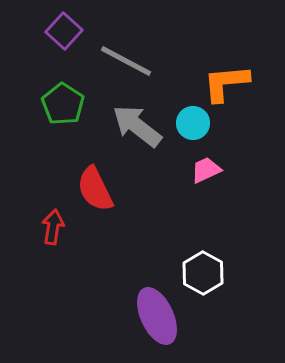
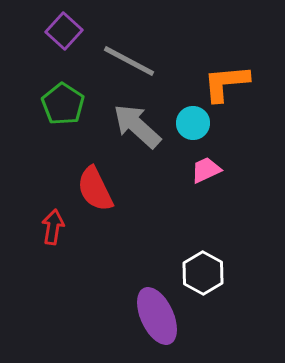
gray line: moved 3 px right
gray arrow: rotated 4 degrees clockwise
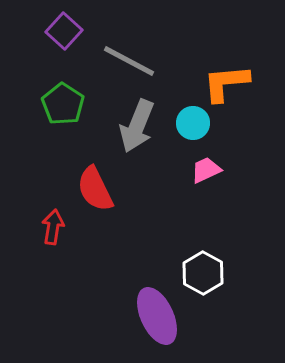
gray arrow: rotated 110 degrees counterclockwise
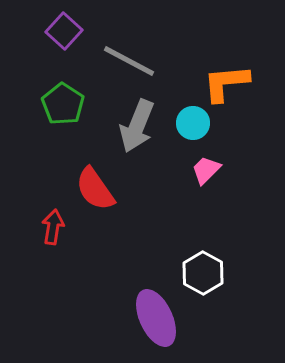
pink trapezoid: rotated 20 degrees counterclockwise
red semicircle: rotated 9 degrees counterclockwise
purple ellipse: moved 1 px left, 2 px down
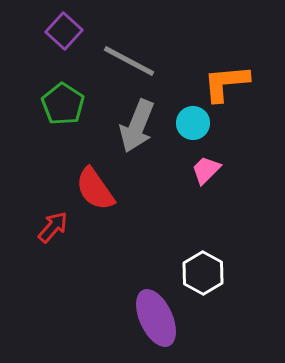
red arrow: rotated 32 degrees clockwise
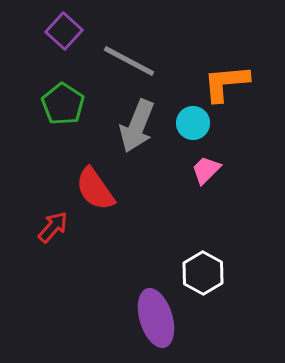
purple ellipse: rotated 8 degrees clockwise
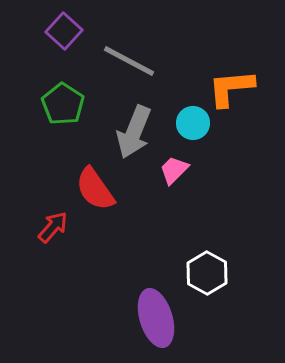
orange L-shape: moved 5 px right, 5 px down
gray arrow: moved 3 px left, 6 px down
pink trapezoid: moved 32 px left
white hexagon: moved 4 px right
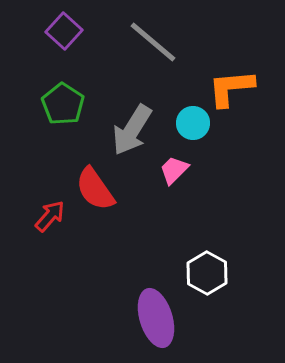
gray line: moved 24 px right, 19 px up; rotated 12 degrees clockwise
gray arrow: moved 2 px left, 2 px up; rotated 10 degrees clockwise
red arrow: moved 3 px left, 11 px up
